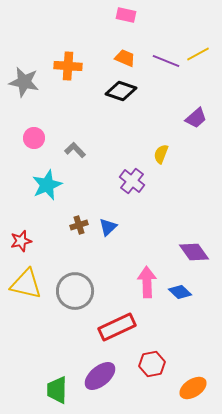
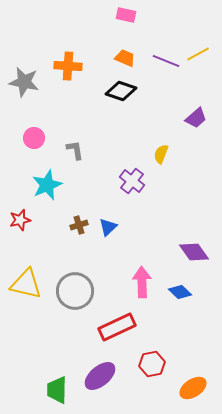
gray L-shape: rotated 35 degrees clockwise
red star: moved 1 px left, 21 px up
pink arrow: moved 5 px left
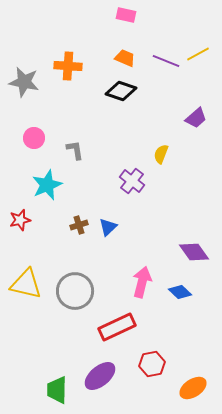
pink arrow: rotated 16 degrees clockwise
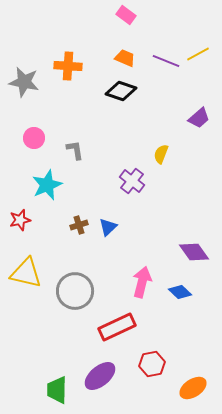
pink rectangle: rotated 24 degrees clockwise
purple trapezoid: moved 3 px right
yellow triangle: moved 11 px up
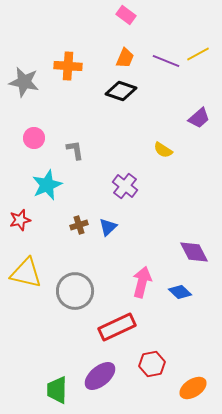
orange trapezoid: rotated 90 degrees clockwise
yellow semicircle: moved 2 px right, 4 px up; rotated 78 degrees counterclockwise
purple cross: moved 7 px left, 5 px down
purple diamond: rotated 8 degrees clockwise
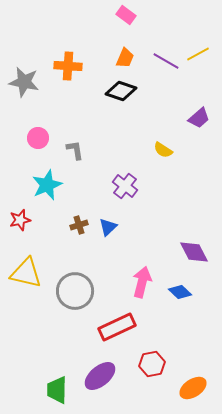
purple line: rotated 8 degrees clockwise
pink circle: moved 4 px right
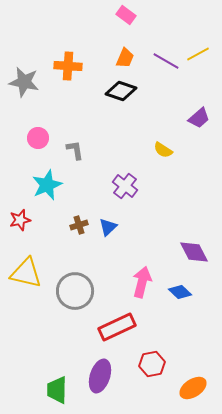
purple ellipse: rotated 32 degrees counterclockwise
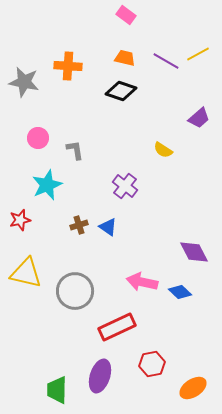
orange trapezoid: rotated 100 degrees counterclockwise
blue triangle: rotated 42 degrees counterclockwise
pink arrow: rotated 92 degrees counterclockwise
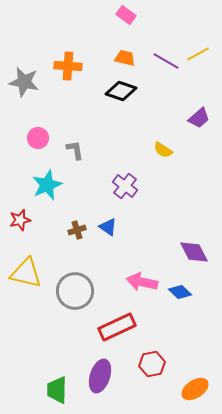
brown cross: moved 2 px left, 5 px down
orange ellipse: moved 2 px right, 1 px down
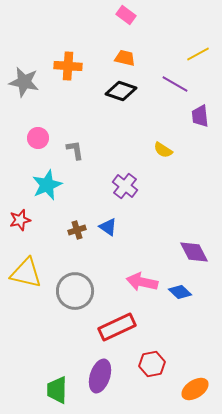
purple line: moved 9 px right, 23 px down
purple trapezoid: moved 1 px right, 2 px up; rotated 125 degrees clockwise
